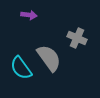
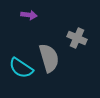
gray semicircle: rotated 20 degrees clockwise
cyan semicircle: rotated 20 degrees counterclockwise
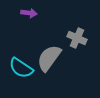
purple arrow: moved 2 px up
gray semicircle: rotated 128 degrees counterclockwise
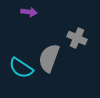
purple arrow: moved 1 px up
gray semicircle: rotated 16 degrees counterclockwise
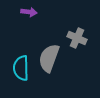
cyan semicircle: rotated 55 degrees clockwise
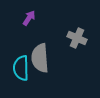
purple arrow: moved 6 px down; rotated 63 degrees counterclockwise
gray semicircle: moved 9 px left; rotated 24 degrees counterclockwise
